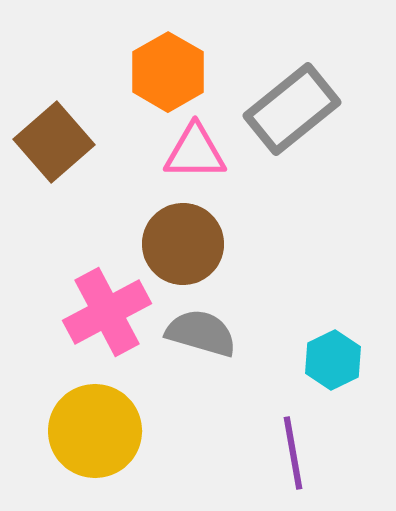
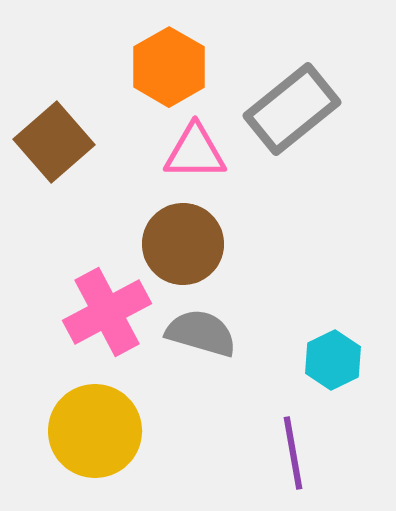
orange hexagon: moved 1 px right, 5 px up
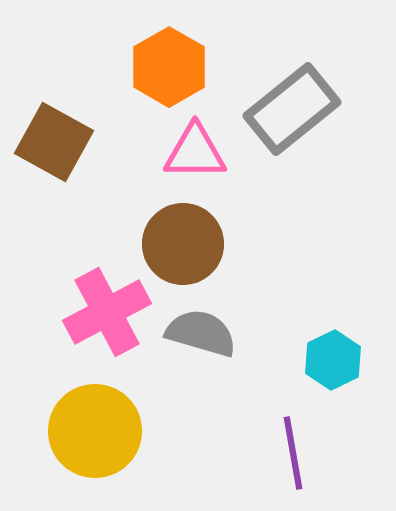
brown square: rotated 20 degrees counterclockwise
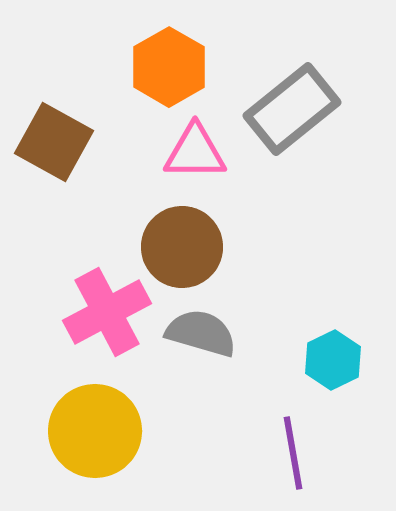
brown circle: moved 1 px left, 3 px down
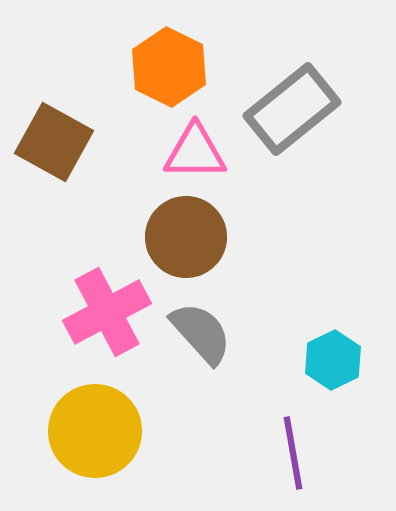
orange hexagon: rotated 4 degrees counterclockwise
brown circle: moved 4 px right, 10 px up
gray semicircle: rotated 32 degrees clockwise
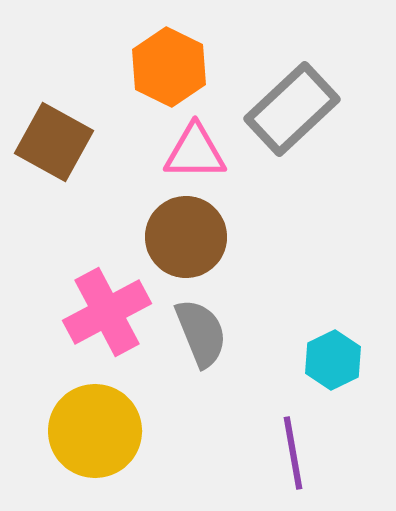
gray rectangle: rotated 4 degrees counterclockwise
gray semicircle: rotated 20 degrees clockwise
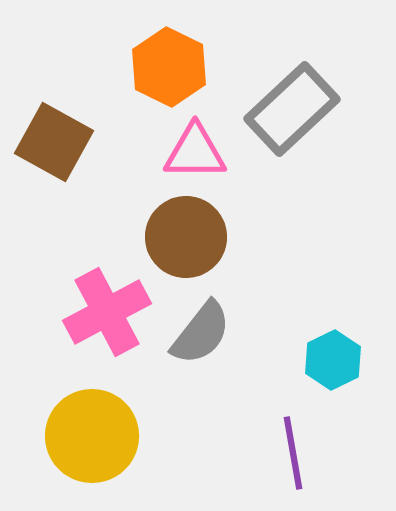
gray semicircle: rotated 60 degrees clockwise
yellow circle: moved 3 px left, 5 px down
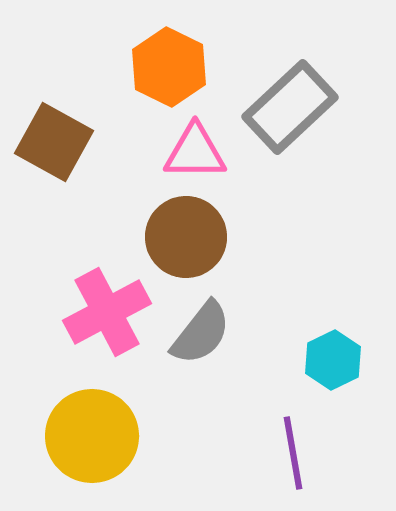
gray rectangle: moved 2 px left, 2 px up
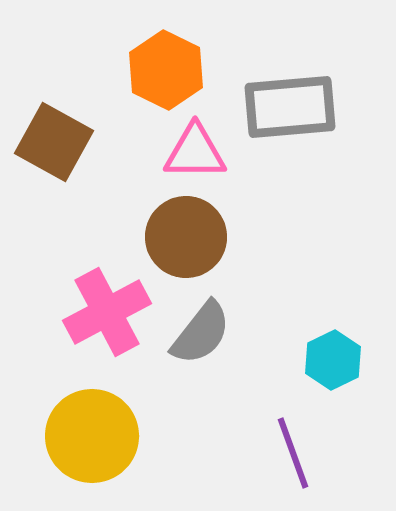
orange hexagon: moved 3 px left, 3 px down
gray rectangle: rotated 38 degrees clockwise
purple line: rotated 10 degrees counterclockwise
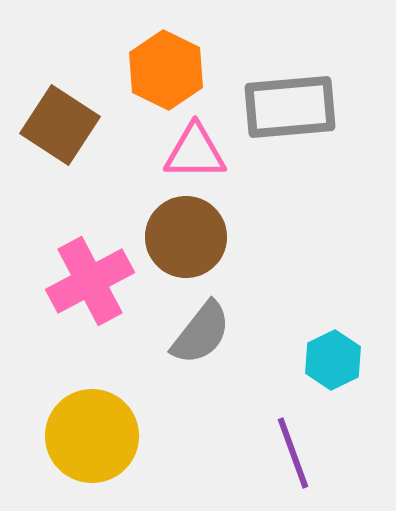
brown square: moved 6 px right, 17 px up; rotated 4 degrees clockwise
pink cross: moved 17 px left, 31 px up
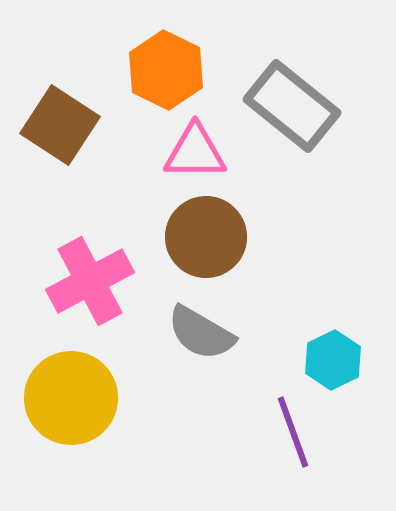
gray rectangle: moved 2 px right, 1 px up; rotated 44 degrees clockwise
brown circle: moved 20 px right
gray semicircle: rotated 82 degrees clockwise
yellow circle: moved 21 px left, 38 px up
purple line: moved 21 px up
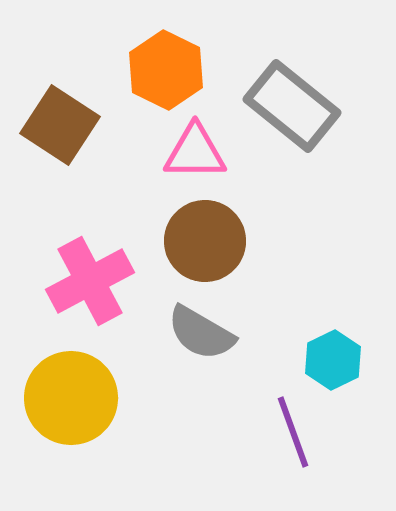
brown circle: moved 1 px left, 4 px down
